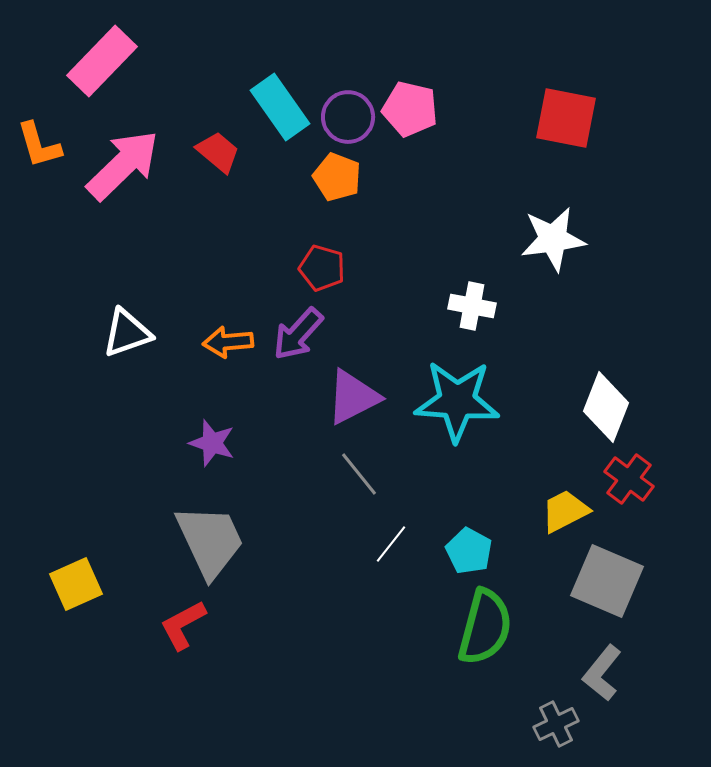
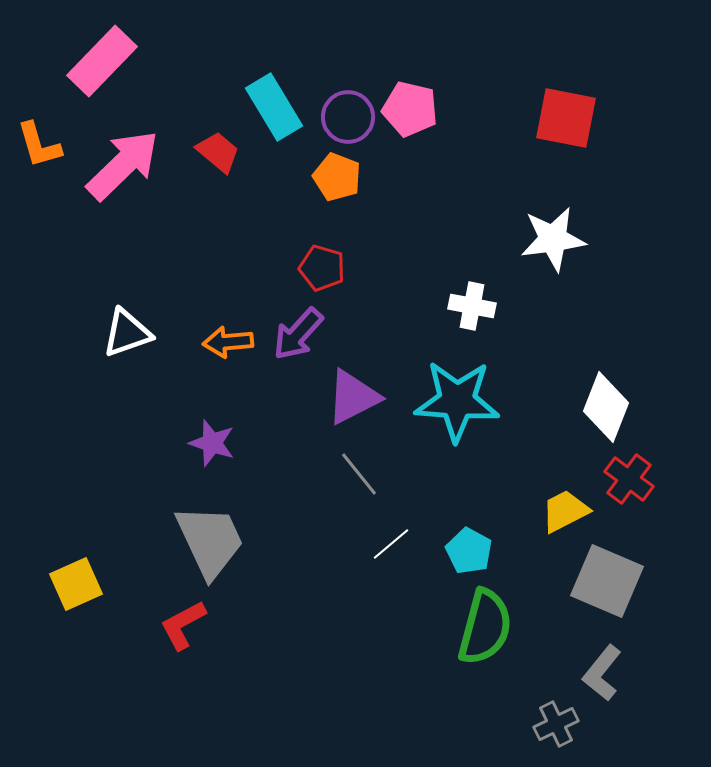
cyan rectangle: moved 6 px left; rotated 4 degrees clockwise
white line: rotated 12 degrees clockwise
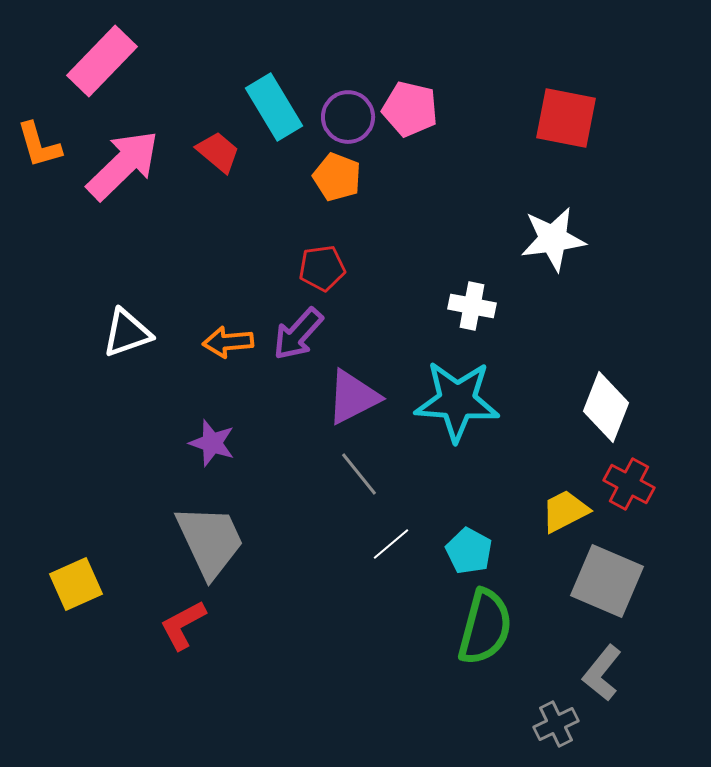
red pentagon: rotated 24 degrees counterclockwise
red cross: moved 5 px down; rotated 9 degrees counterclockwise
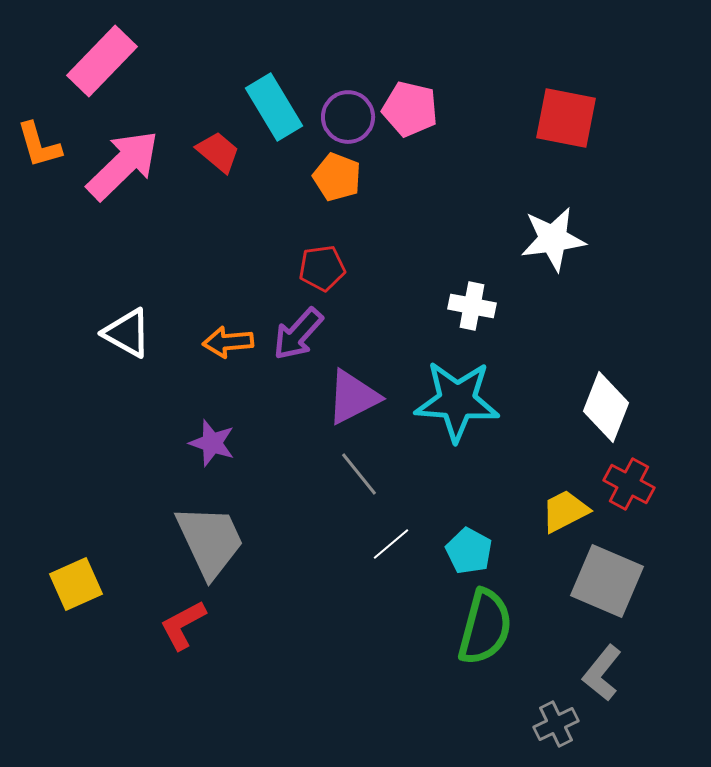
white triangle: rotated 48 degrees clockwise
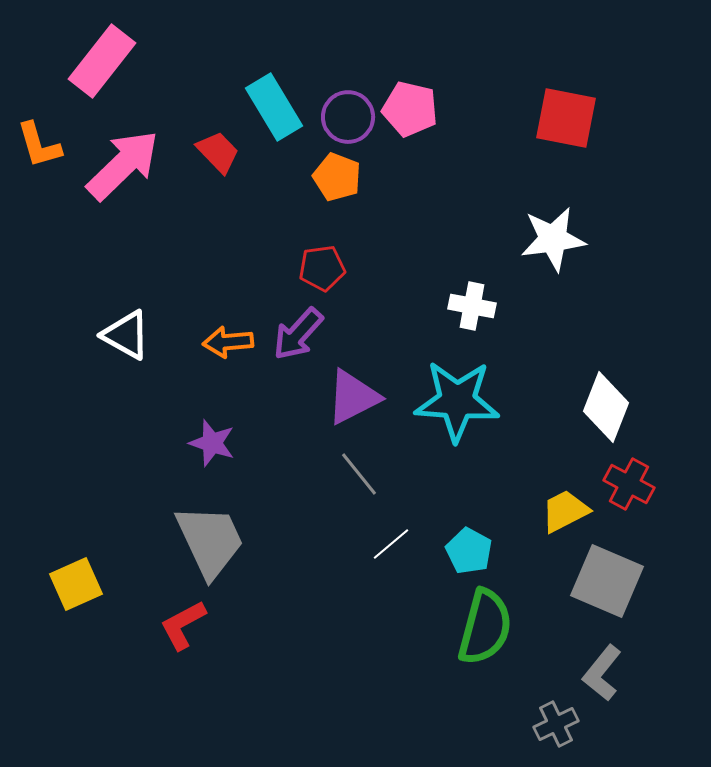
pink rectangle: rotated 6 degrees counterclockwise
red trapezoid: rotated 6 degrees clockwise
white triangle: moved 1 px left, 2 px down
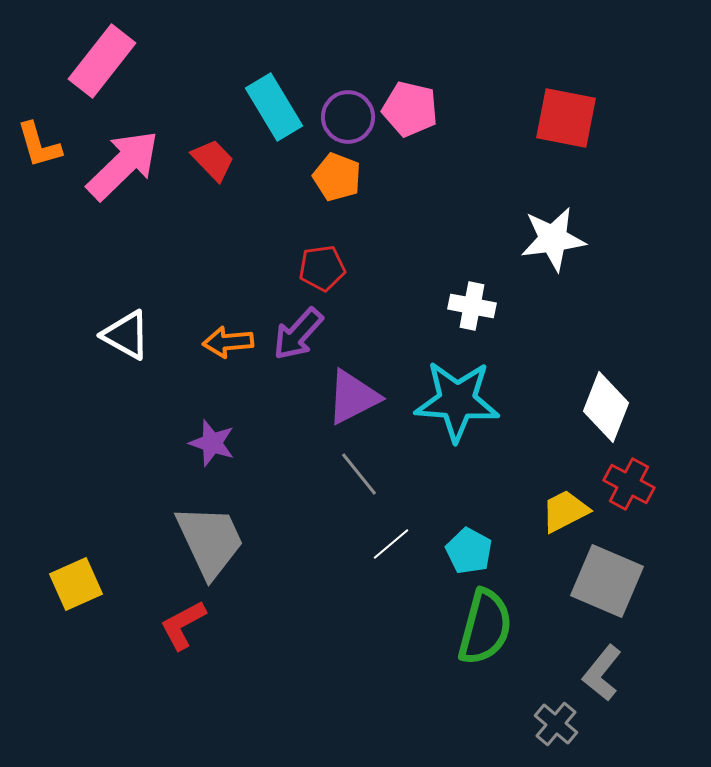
red trapezoid: moved 5 px left, 8 px down
gray cross: rotated 24 degrees counterclockwise
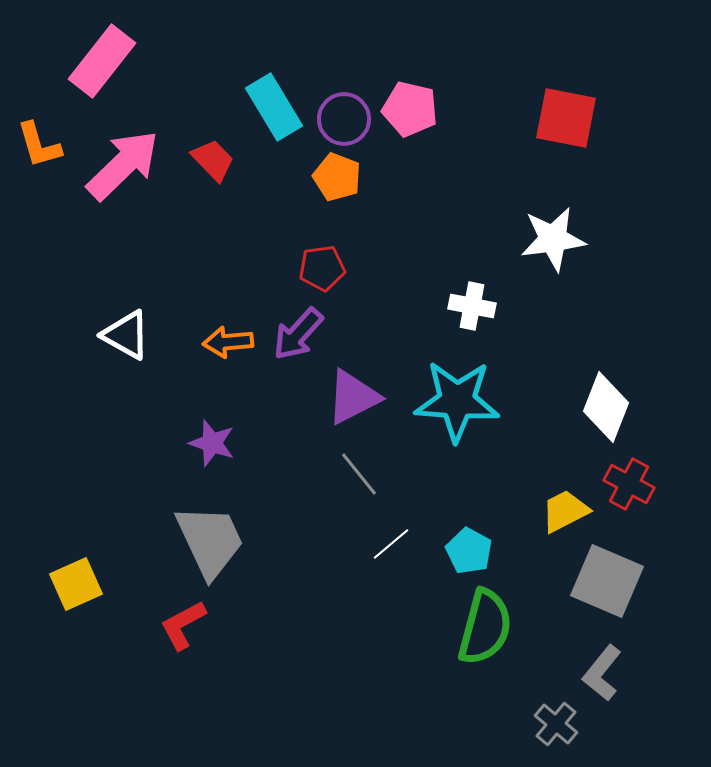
purple circle: moved 4 px left, 2 px down
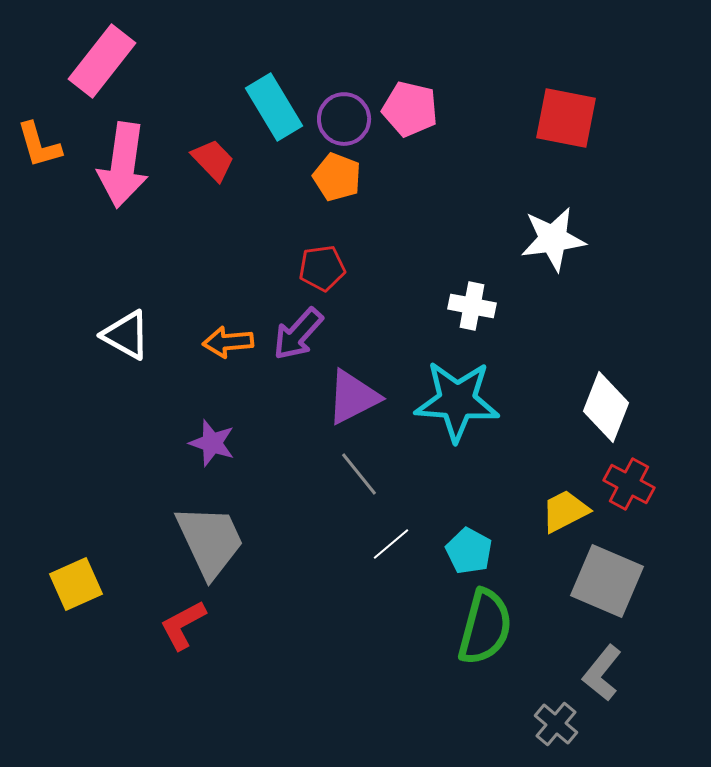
pink arrow: rotated 142 degrees clockwise
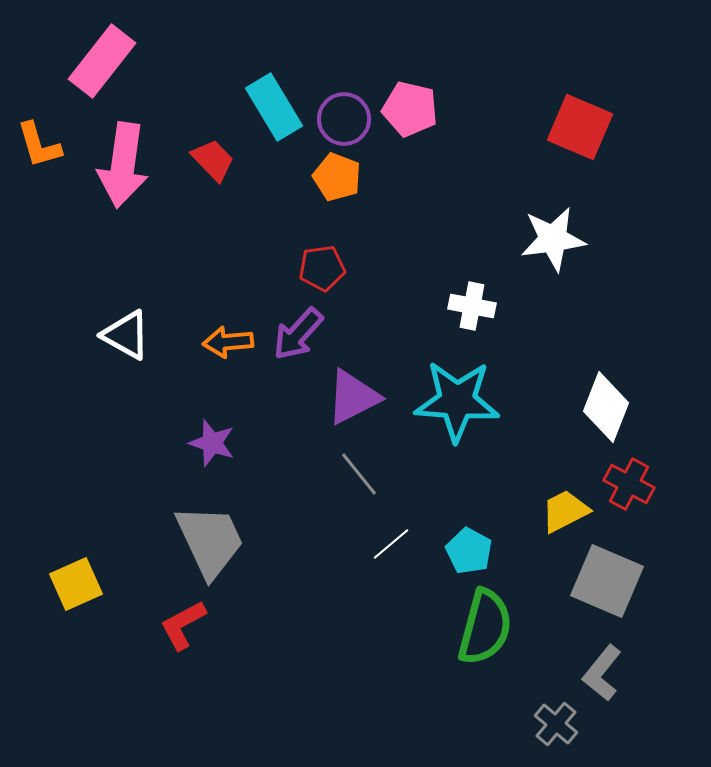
red square: moved 14 px right, 9 px down; rotated 12 degrees clockwise
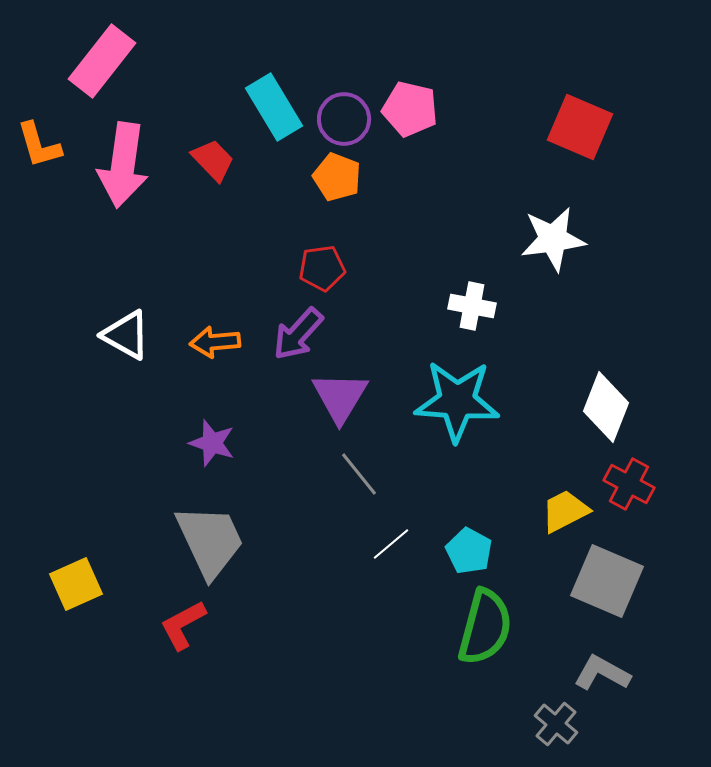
orange arrow: moved 13 px left
purple triangle: moved 13 px left; rotated 32 degrees counterclockwise
gray L-shape: rotated 80 degrees clockwise
